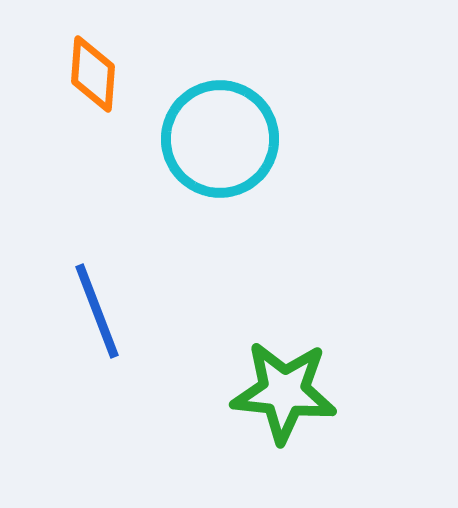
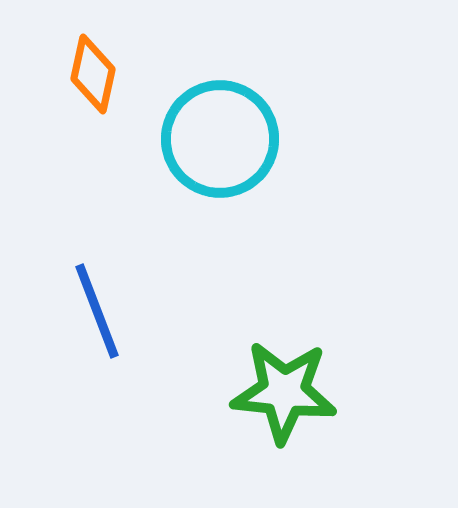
orange diamond: rotated 8 degrees clockwise
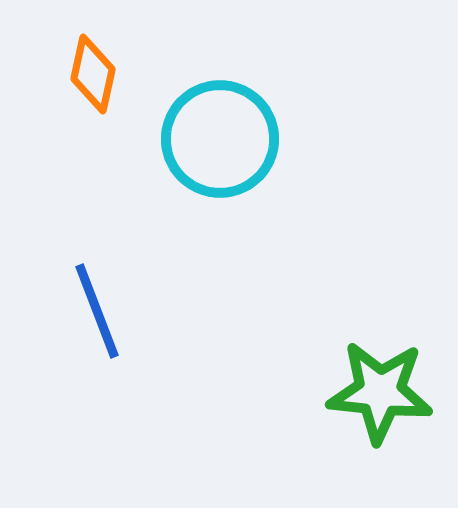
green star: moved 96 px right
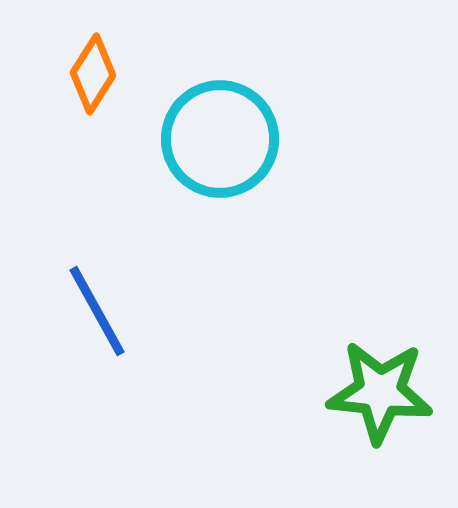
orange diamond: rotated 20 degrees clockwise
blue line: rotated 8 degrees counterclockwise
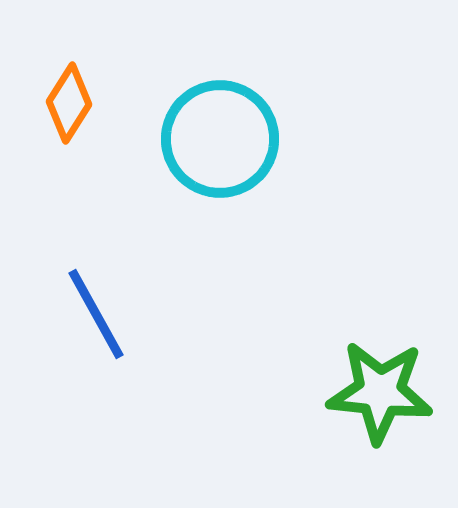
orange diamond: moved 24 px left, 29 px down
blue line: moved 1 px left, 3 px down
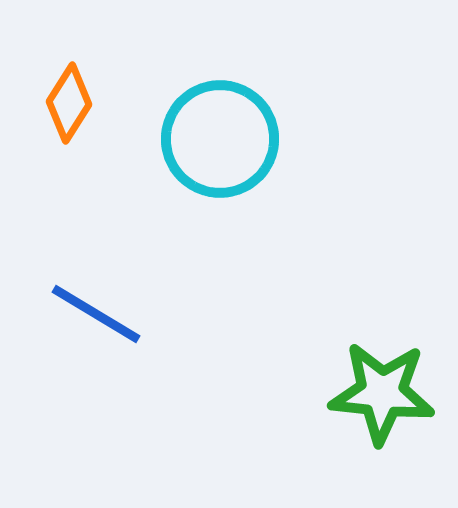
blue line: rotated 30 degrees counterclockwise
green star: moved 2 px right, 1 px down
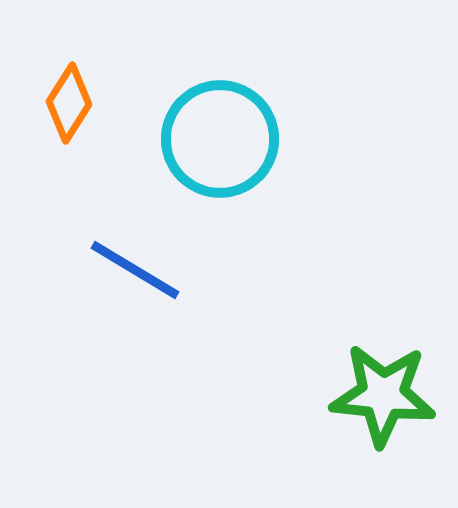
blue line: moved 39 px right, 44 px up
green star: moved 1 px right, 2 px down
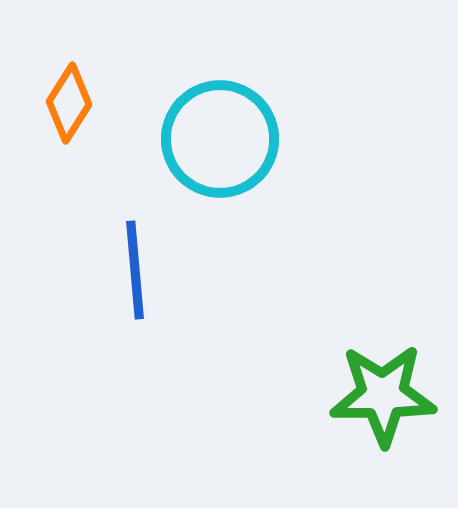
blue line: rotated 54 degrees clockwise
green star: rotated 6 degrees counterclockwise
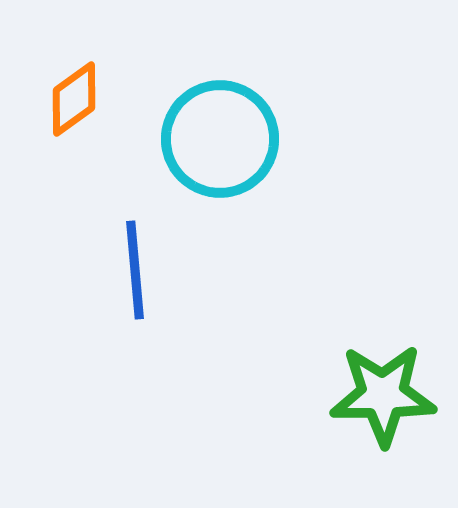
orange diamond: moved 5 px right, 4 px up; rotated 22 degrees clockwise
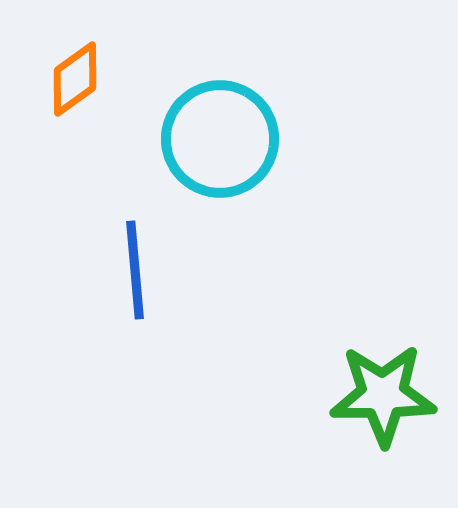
orange diamond: moved 1 px right, 20 px up
